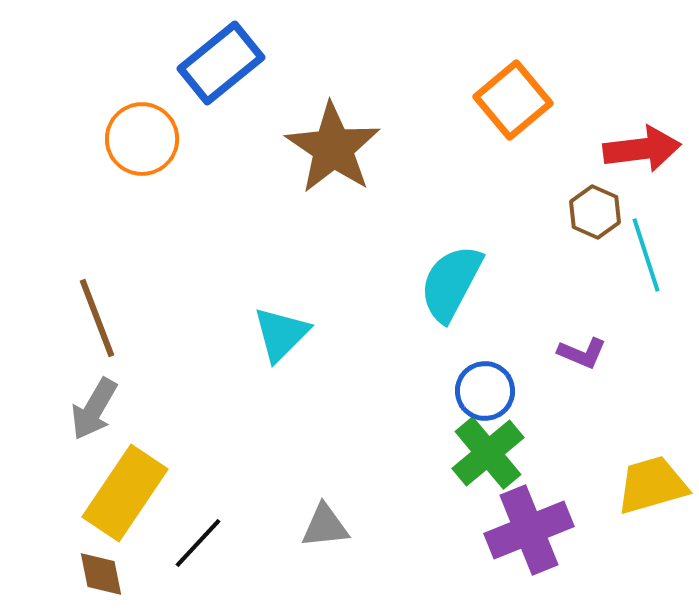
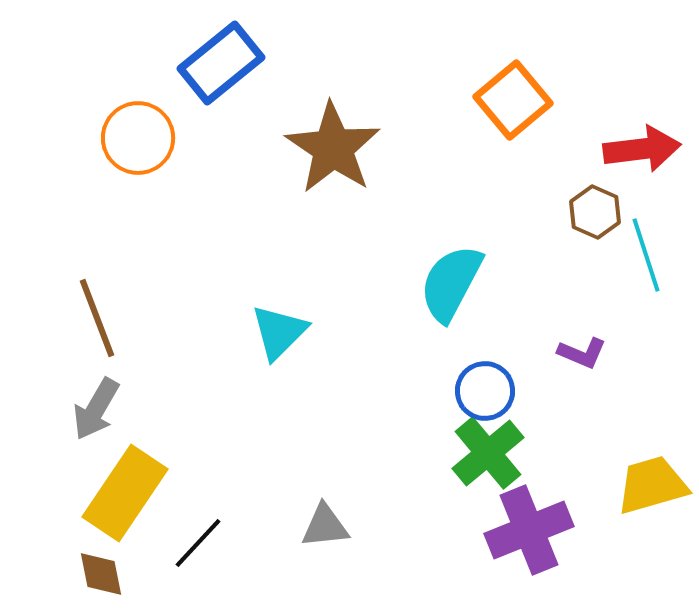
orange circle: moved 4 px left, 1 px up
cyan triangle: moved 2 px left, 2 px up
gray arrow: moved 2 px right
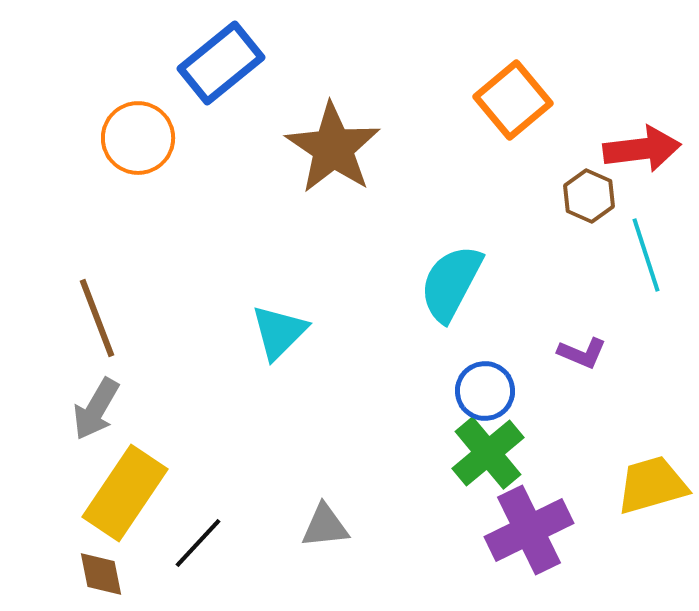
brown hexagon: moved 6 px left, 16 px up
purple cross: rotated 4 degrees counterclockwise
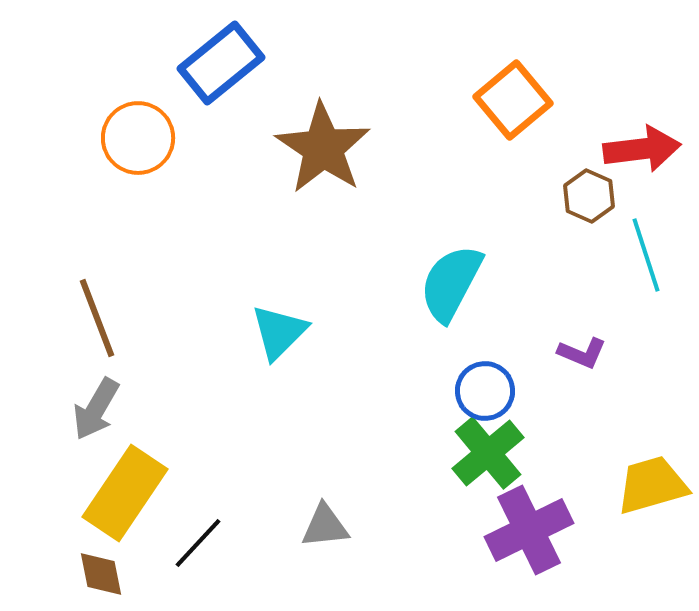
brown star: moved 10 px left
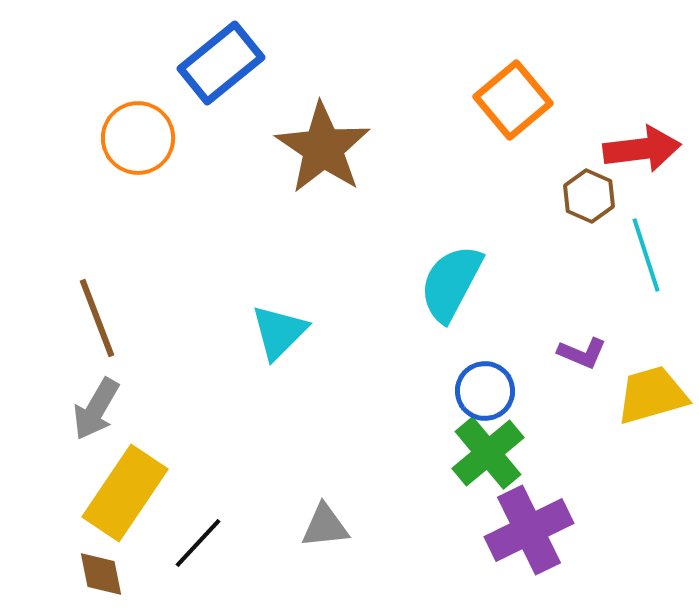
yellow trapezoid: moved 90 px up
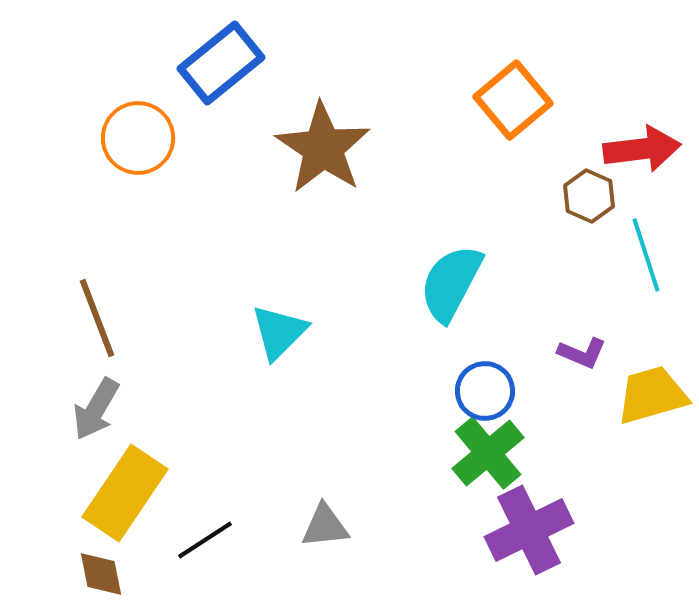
black line: moved 7 px right, 3 px up; rotated 14 degrees clockwise
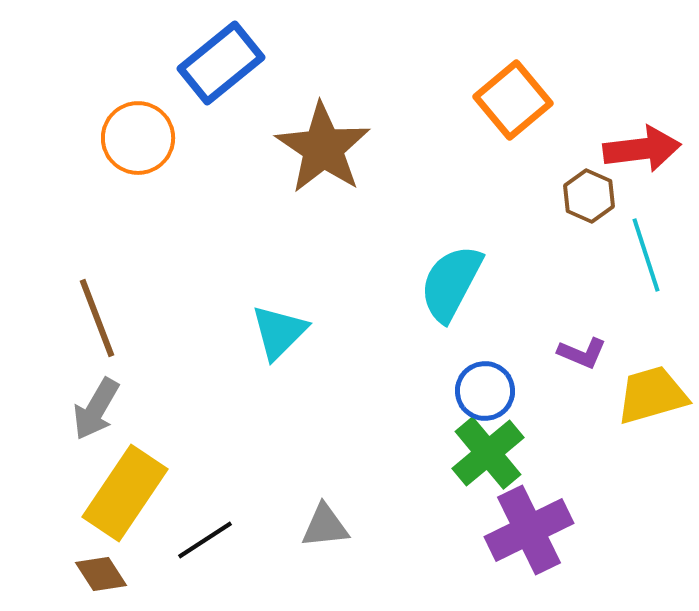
brown diamond: rotated 22 degrees counterclockwise
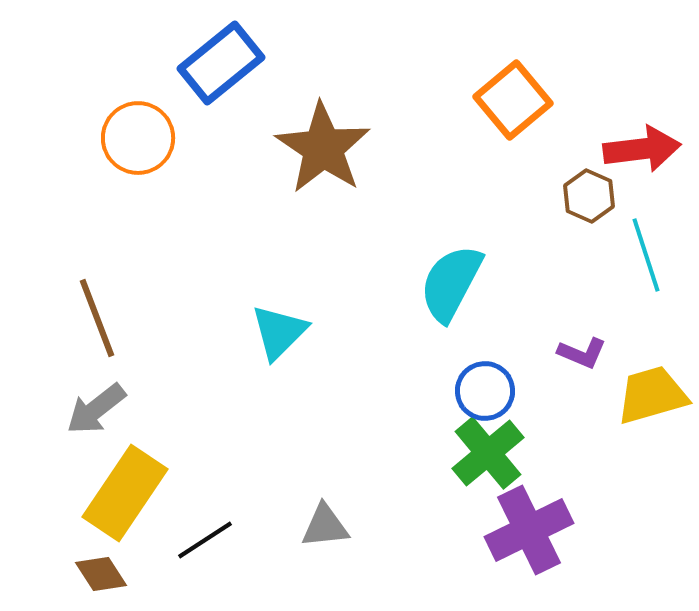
gray arrow: rotated 22 degrees clockwise
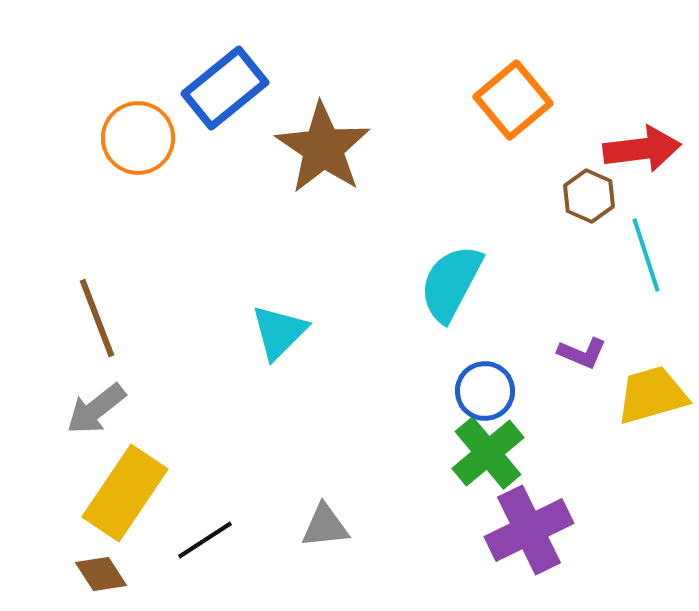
blue rectangle: moved 4 px right, 25 px down
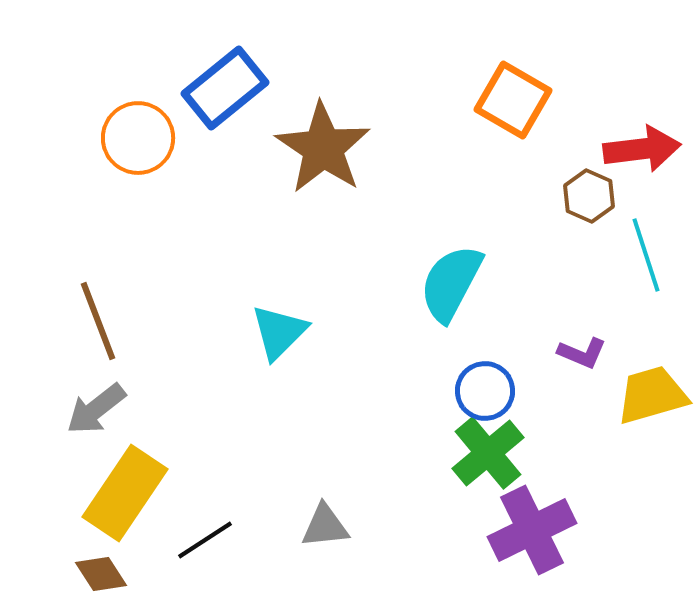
orange square: rotated 20 degrees counterclockwise
brown line: moved 1 px right, 3 px down
purple cross: moved 3 px right
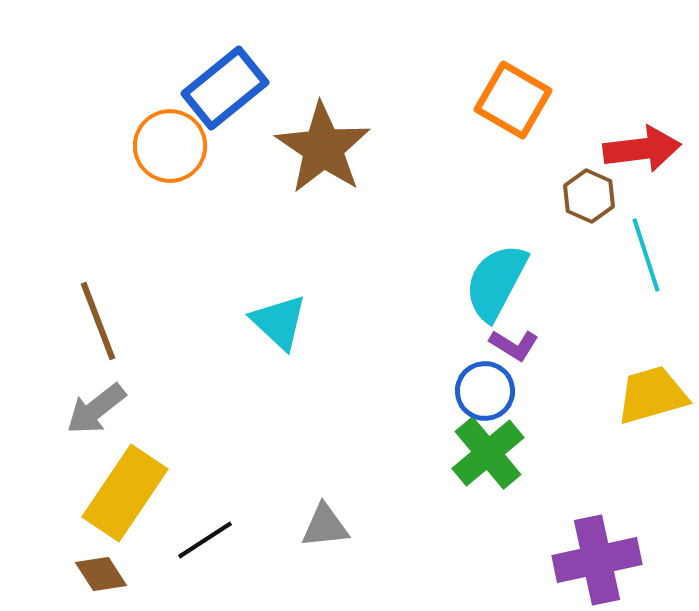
orange circle: moved 32 px right, 8 px down
cyan semicircle: moved 45 px right, 1 px up
cyan triangle: moved 10 px up; rotated 32 degrees counterclockwise
purple L-shape: moved 68 px left, 8 px up; rotated 9 degrees clockwise
purple cross: moved 65 px right, 30 px down; rotated 14 degrees clockwise
